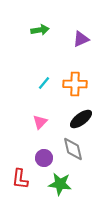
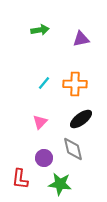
purple triangle: rotated 12 degrees clockwise
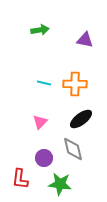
purple triangle: moved 4 px right, 1 px down; rotated 24 degrees clockwise
cyan line: rotated 64 degrees clockwise
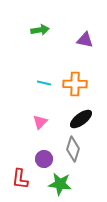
gray diamond: rotated 30 degrees clockwise
purple circle: moved 1 px down
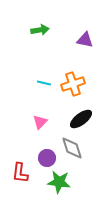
orange cross: moved 2 px left; rotated 20 degrees counterclockwise
gray diamond: moved 1 px left, 1 px up; rotated 35 degrees counterclockwise
purple circle: moved 3 px right, 1 px up
red L-shape: moved 6 px up
green star: moved 1 px left, 2 px up
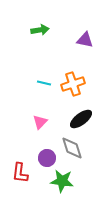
green star: moved 3 px right, 1 px up
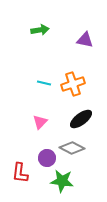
gray diamond: rotated 45 degrees counterclockwise
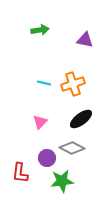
green star: rotated 15 degrees counterclockwise
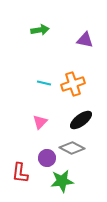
black ellipse: moved 1 px down
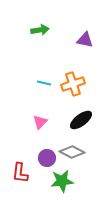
gray diamond: moved 4 px down
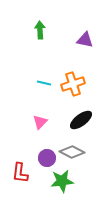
green arrow: rotated 84 degrees counterclockwise
